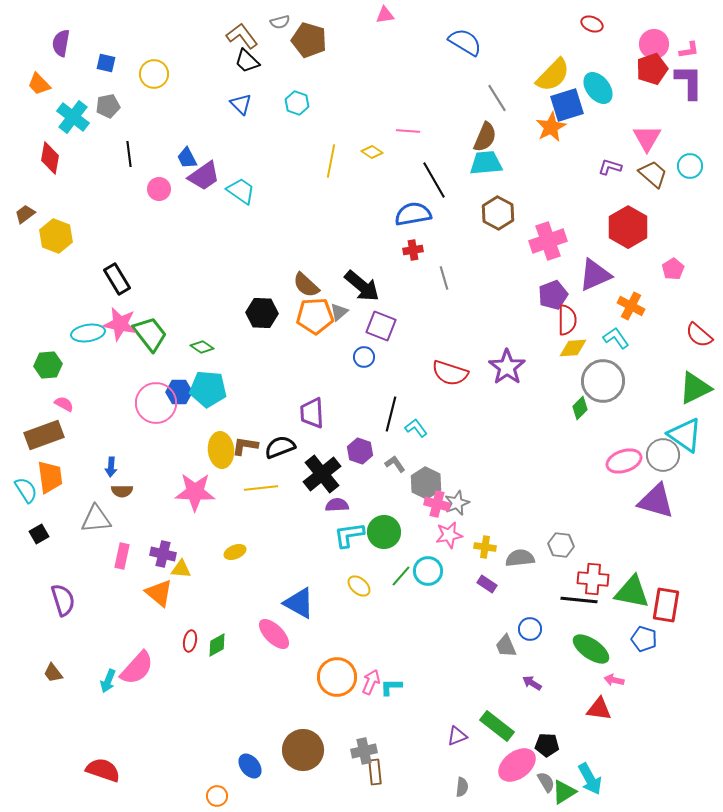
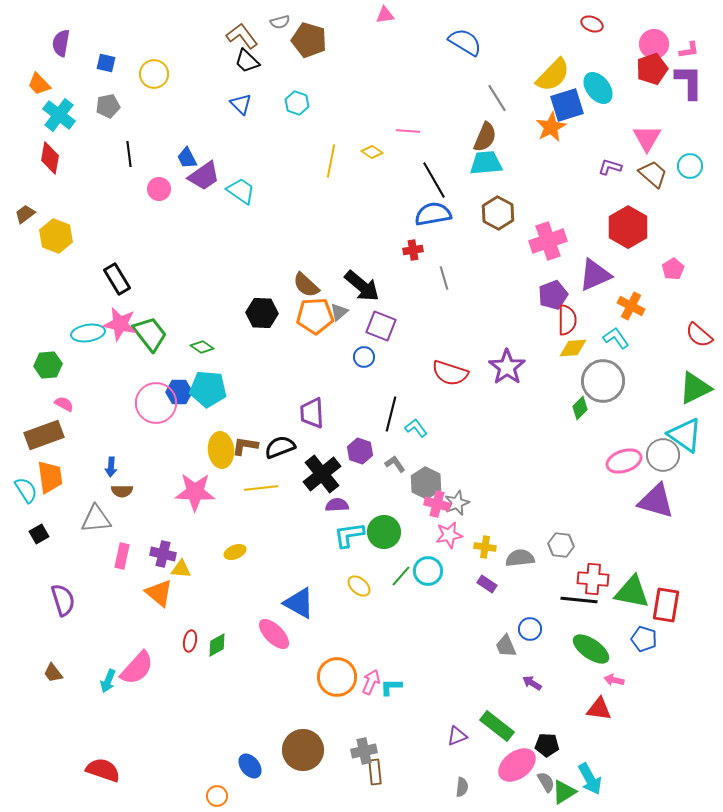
cyan cross at (73, 117): moved 14 px left, 2 px up
blue semicircle at (413, 214): moved 20 px right
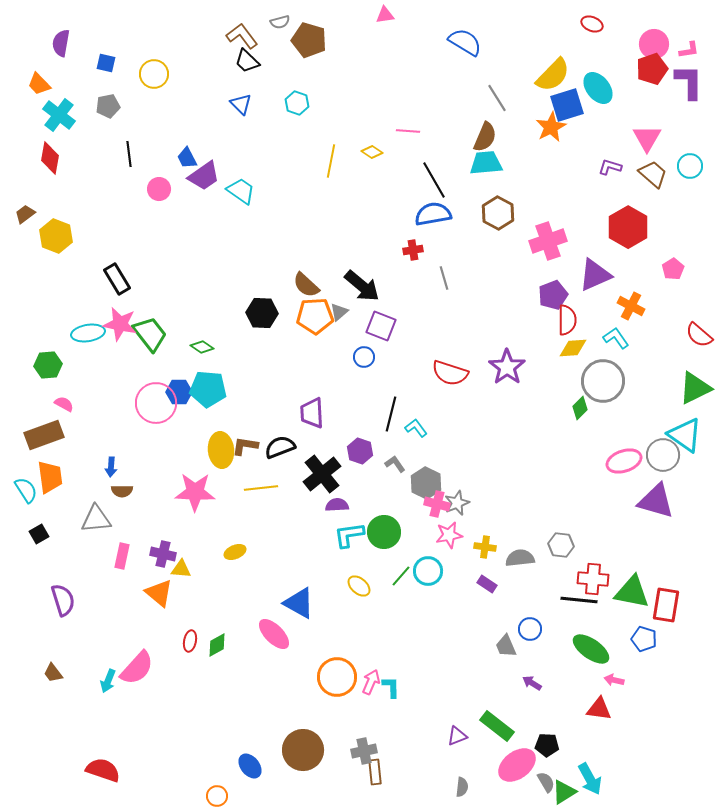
cyan L-shape at (391, 687): rotated 90 degrees clockwise
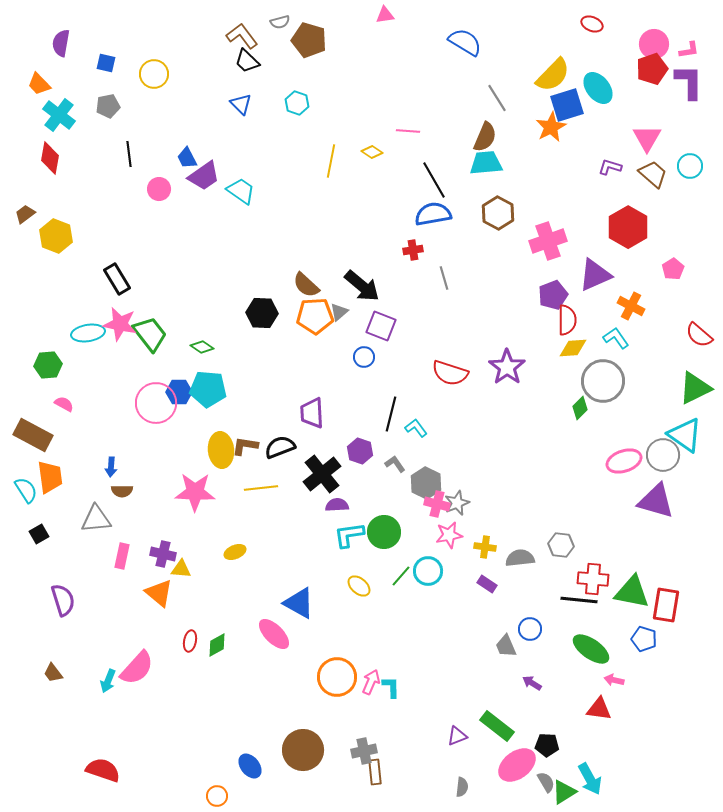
brown rectangle at (44, 435): moved 11 px left; rotated 48 degrees clockwise
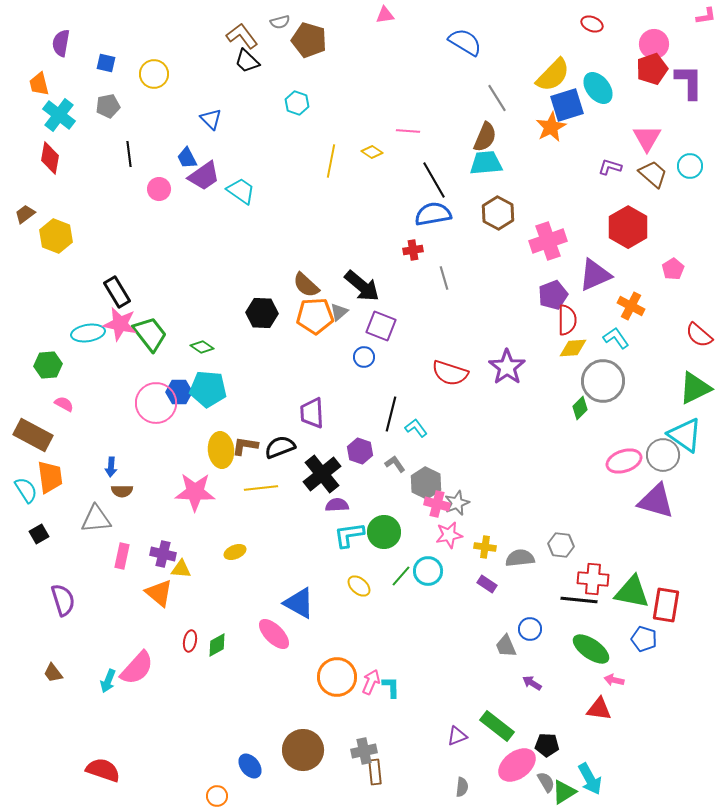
pink L-shape at (689, 50): moved 17 px right, 34 px up
orange trapezoid at (39, 84): rotated 30 degrees clockwise
blue triangle at (241, 104): moved 30 px left, 15 px down
black rectangle at (117, 279): moved 13 px down
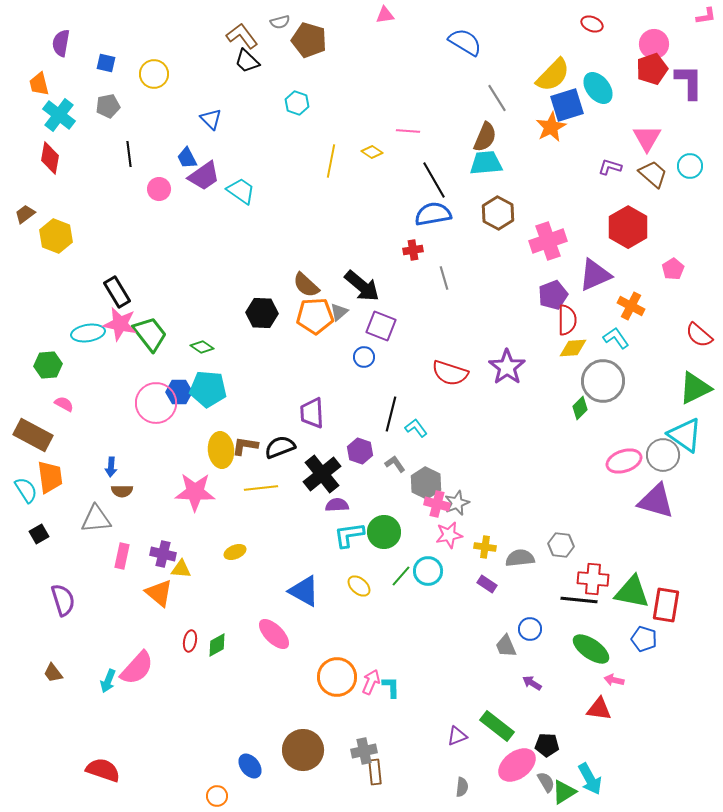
blue triangle at (299, 603): moved 5 px right, 12 px up
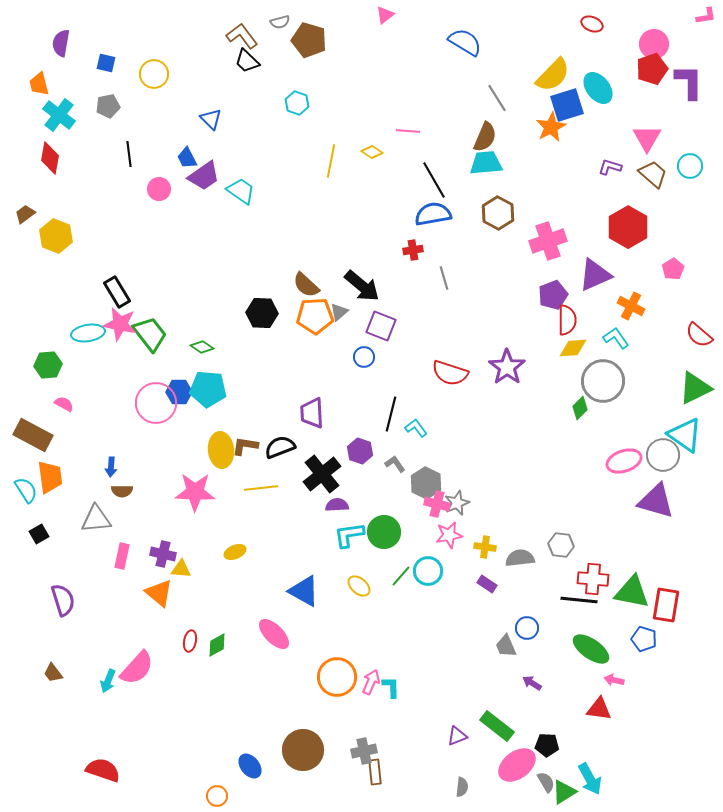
pink triangle at (385, 15): rotated 30 degrees counterclockwise
blue circle at (530, 629): moved 3 px left, 1 px up
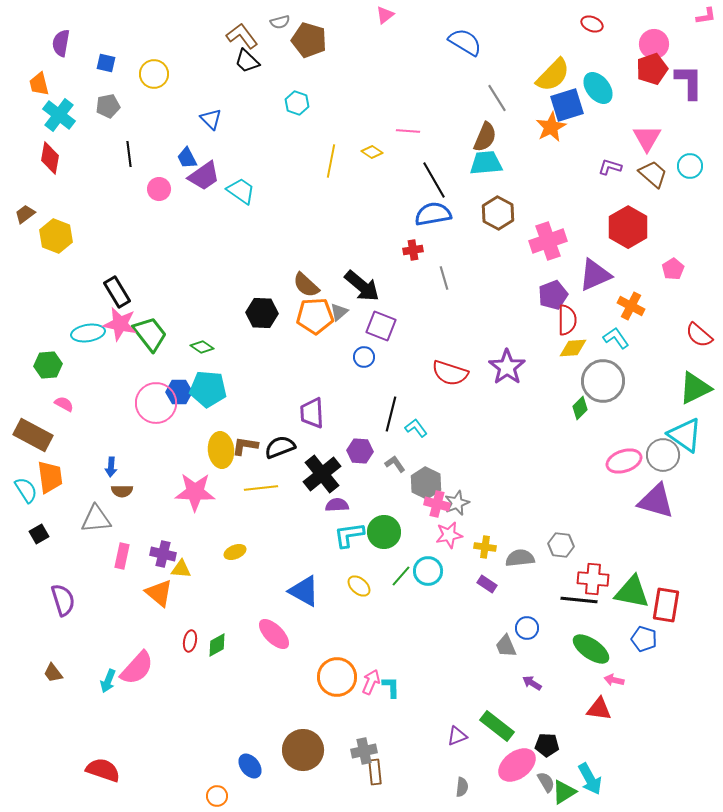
purple hexagon at (360, 451): rotated 15 degrees counterclockwise
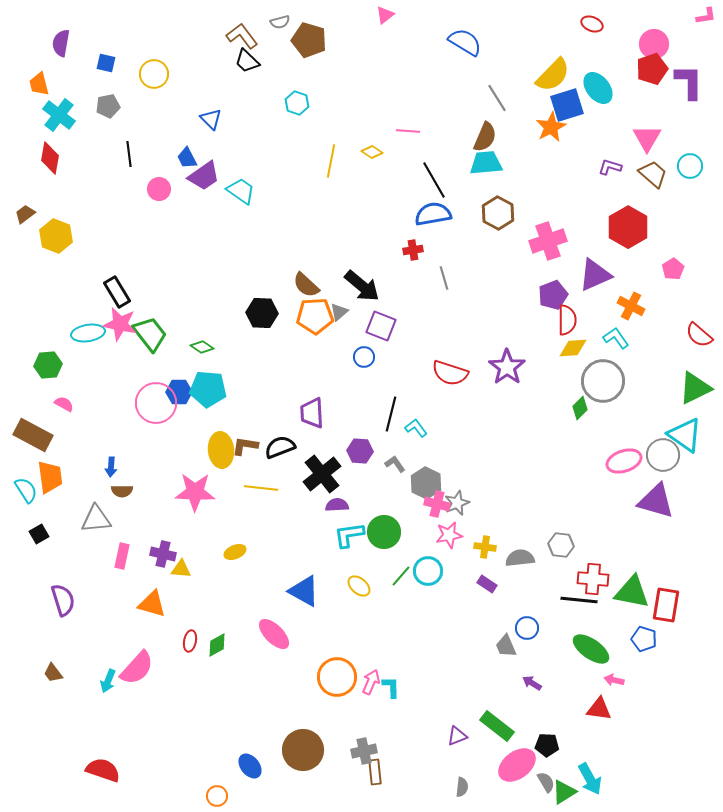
yellow line at (261, 488): rotated 12 degrees clockwise
orange triangle at (159, 593): moved 7 px left, 11 px down; rotated 24 degrees counterclockwise
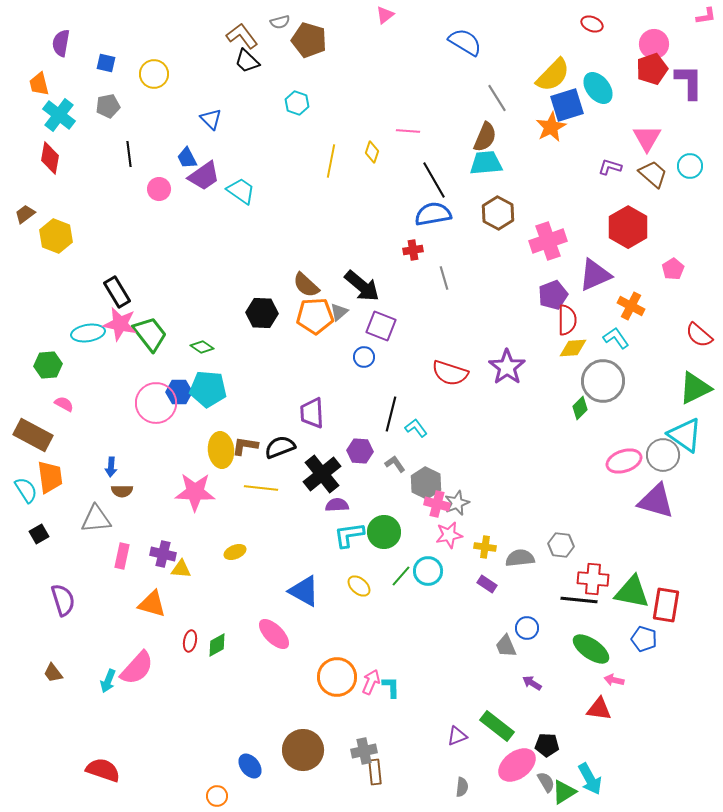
yellow diamond at (372, 152): rotated 75 degrees clockwise
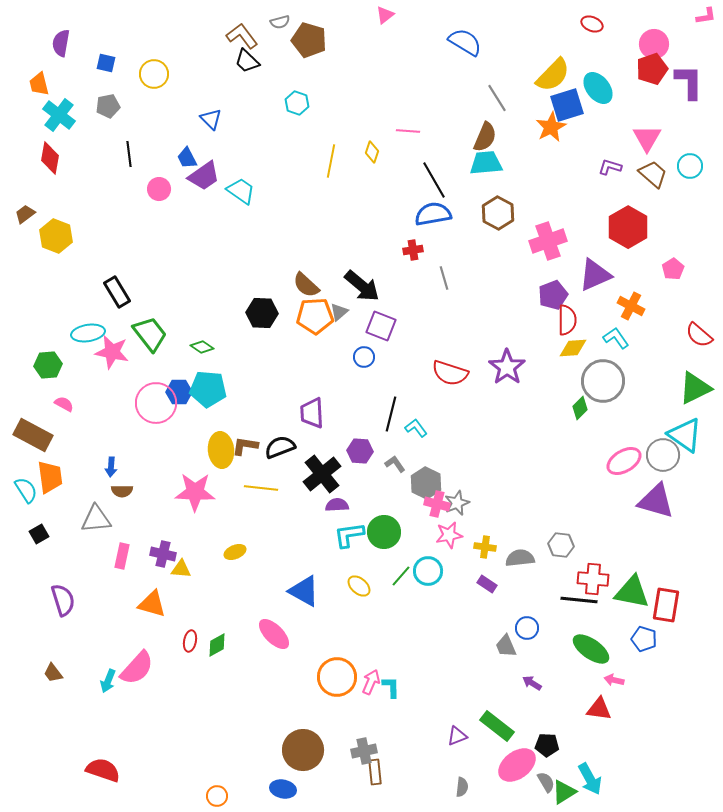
pink star at (120, 324): moved 8 px left, 28 px down
pink ellipse at (624, 461): rotated 12 degrees counterclockwise
blue ellipse at (250, 766): moved 33 px right, 23 px down; rotated 40 degrees counterclockwise
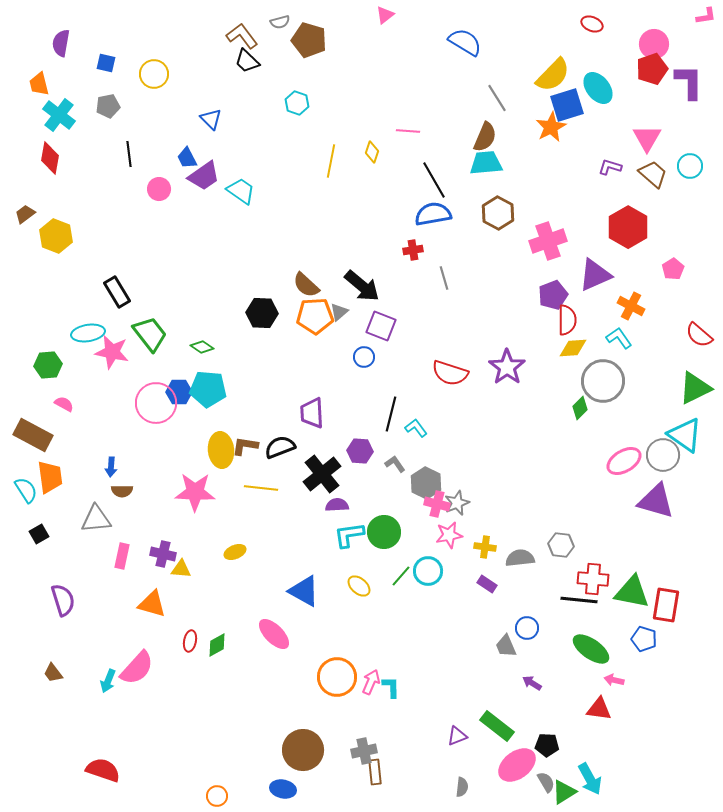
cyan L-shape at (616, 338): moved 3 px right
